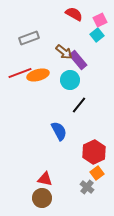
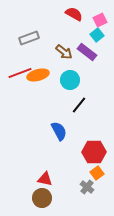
purple rectangle: moved 9 px right, 8 px up; rotated 12 degrees counterclockwise
red hexagon: rotated 25 degrees clockwise
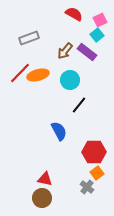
brown arrow: moved 1 px right, 1 px up; rotated 90 degrees clockwise
red line: rotated 25 degrees counterclockwise
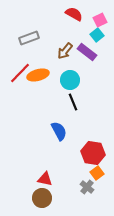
black line: moved 6 px left, 3 px up; rotated 60 degrees counterclockwise
red hexagon: moved 1 px left, 1 px down; rotated 10 degrees clockwise
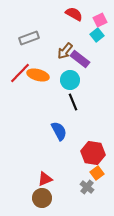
purple rectangle: moved 7 px left, 7 px down
orange ellipse: rotated 30 degrees clockwise
red triangle: rotated 35 degrees counterclockwise
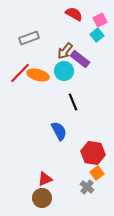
cyan circle: moved 6 px left, 9 px up
